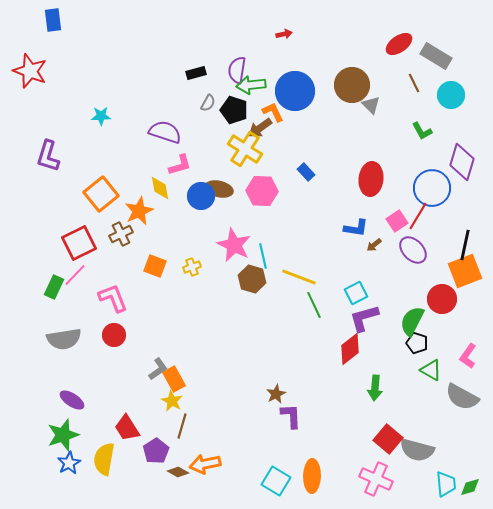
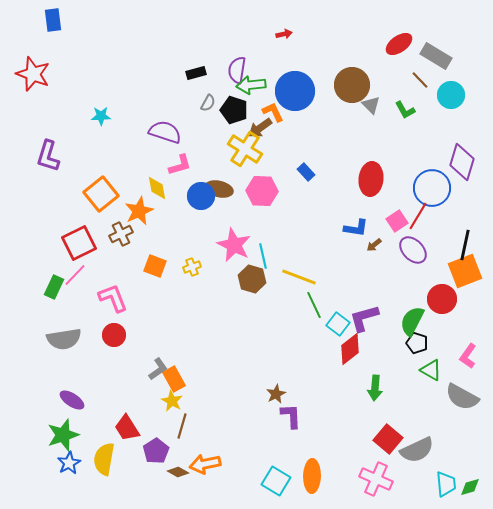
red star at (30, 71): moved 3 px right, 3 px down
brown line at (414, 83): moved 6 px right, 3 px up; rotated 18 degrees counterclockwise
green L-shape at (422, 131): moved 17 px left, 21 px up
yellow diamond at (160, 188): moved 3 px left
cyan square at (356, 293): moved 18 px left, 31 px down; rotated 25 degrees counterclockwise
gray semicircle at (417, 450): rotated 40 degrees counterclockwise
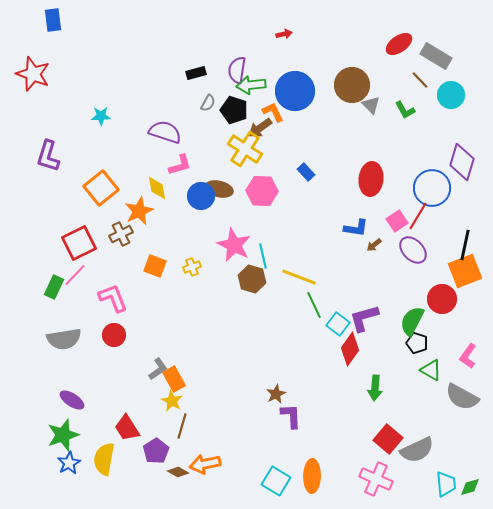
orange square at (101, 194): moved 6 px up
red diamond at (350, 349): rotated 16 degrees counterclockwise
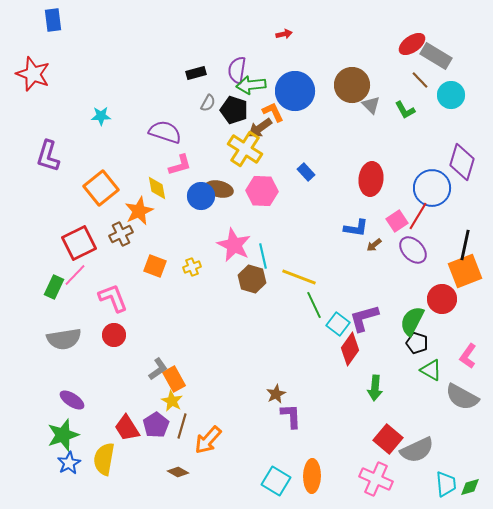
red ellipse at (399, 44): moved 13 px right
purple pentagon at (156, 451): moved 26 px up
orange arrow at (205, 464): moved 3 px right, 24 px up; rotated 36 degrees counterclockwise
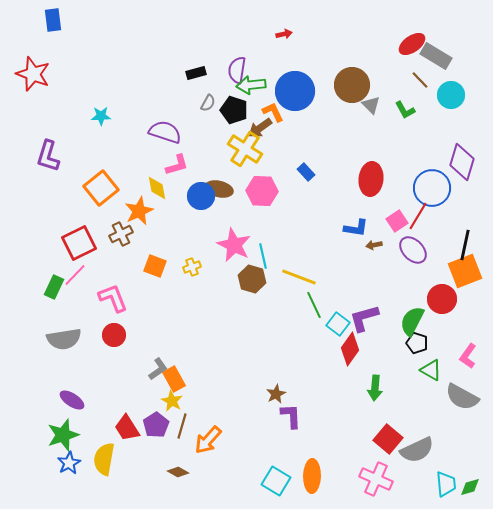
pink L-shape at (180, 165): moved 3 px left
brown arrow at (374, 245): rotated 28 degrees clockwise
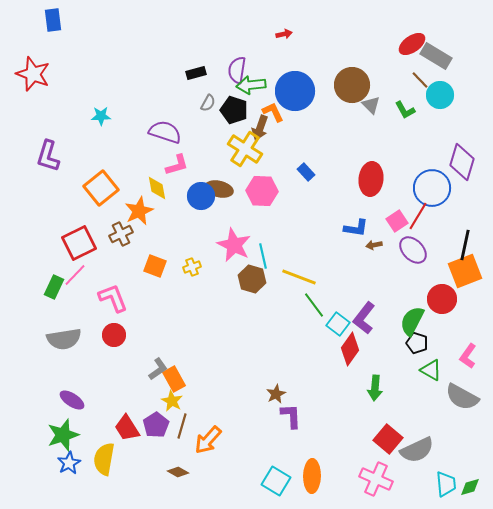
cyan circle at (451, 95): moved 11 px left
brown arrow at (260, 128): rotated 35 degrees counterclockwise
green line at (314, 305): rotated 12 degrees counterclockwise
purple L-shape at (364, 318): rotated 36 degrees counterclockwise
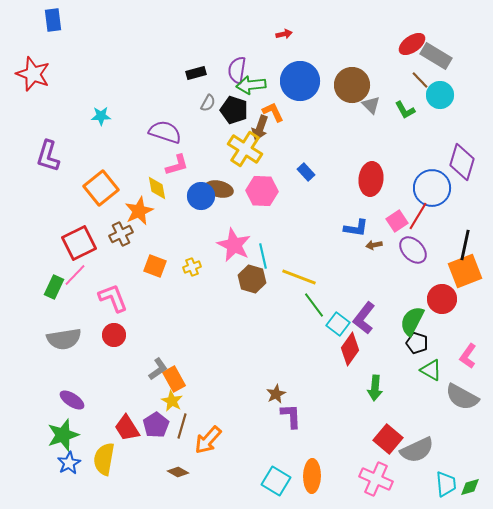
blue circle at (295, 91): moved 5 px right, 10 px up
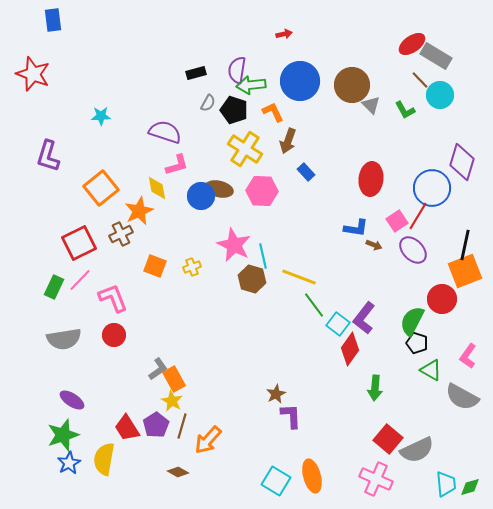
brown arrow at (260, 128): moved 28 px right, 13 px down
brown arrow at (374, 245): rotated 147 degrees counterclockwise
pink line at (75, 275): moved 5 px right, 5 px down
orange ellipse at (312, 476): rotated 16 degrees counterclockwise
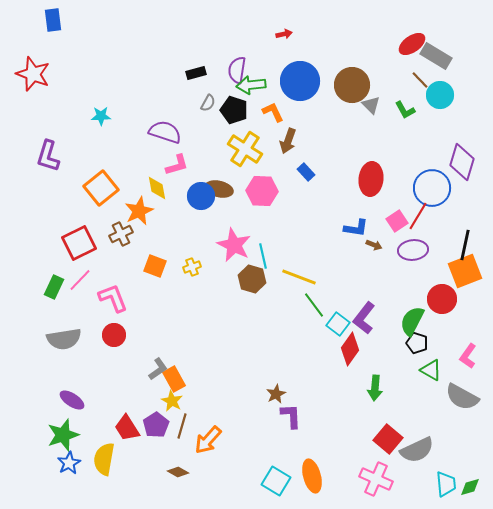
purple ellipse at (413, 250): rotated 52 degrees counterclockwise
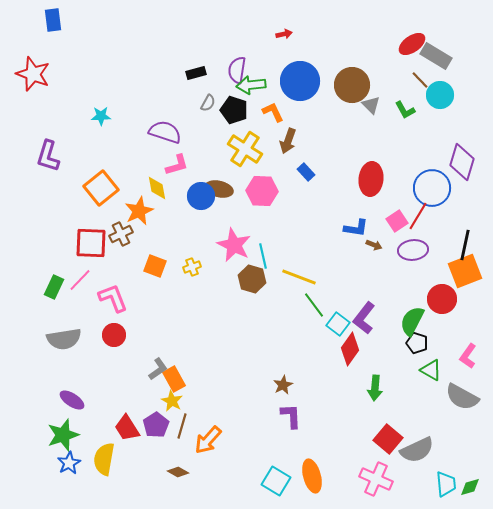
red square at (79, 243): moved 12 px right; rotated 28 degrees clockwise
brown star at (276, 394): moved 7 px right, 9 px up
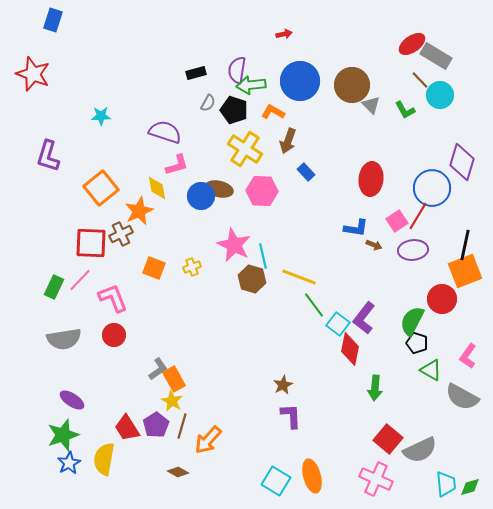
blue rectangle at (53, 20): rotated 25 degrees clockwise
orange L-shape at (273, 112): rotated 35 degrees counterclockwise
orange square at (155, 266): moved 1 px left, 2 px down
red diamond at (350, 349): rotated 24 degrees counterclockwise
gray semicircle at (417, 450): moved 3 px right
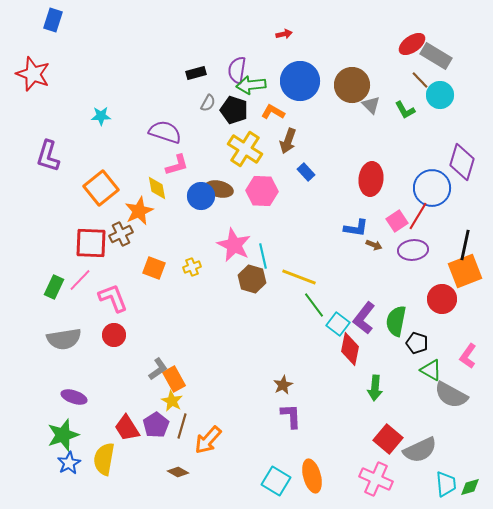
green semicircle at (412, 321): moved 16 px left; rotated 16 degrees counterclockwise
gray semicircle at (462, 397): moved 11 px left, 2 px up
purple ellipse at (72, 400): moved 2 px right, 3 px up; rotated 15 degrees counterclockwise
